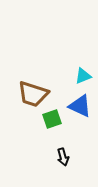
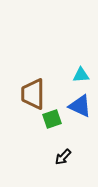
cyan triangle: moved 2 px left, 1 px up; rotated 18 degrees clockwise
brown trapezoid: rotated 72 degrees clockwise
black arrow: rotated 60 degrees clockwise
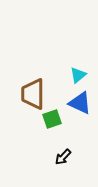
cyan triangle: moved 3 px left; rotated 36 degrees counterclockwise
blue triangle: moved 3 px up
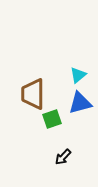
blue triangle: rotated 40 degrees counterclockwise
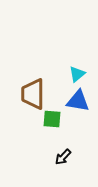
cyan triangle: moved 1 px left, 1 px up
blue triangle: moved 2 px left, 2 px up; rotated 25 degrees clockwise
green square: rotated 24 degrees clockwise
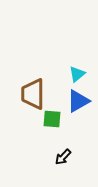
blue triangle: rotated 40 degrees counterclockwise
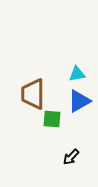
cyan triangle: rotated 30 degrees clockwise
blue triangle: moved 1 px right
black arrow: moved 8 px right
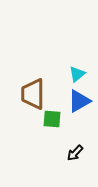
cyan triangle: rotated 30 degrees counterclockwise
black arrow: moved 4 px right, 4 px up
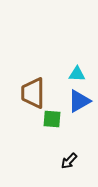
cyan triangle: rotated 42 degrees clockwise
brown trapezoid: moved 1 px up
black arrow: moved 6 px left, 8 px down
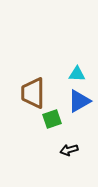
green square: rotated 24 degrees counterclockwise
black arrow: moved 11 px up; rotated 30 degrees clockwise
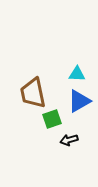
brown trapezoid: rotated 12 degrees counterclockwise
black arrow: moved 10 px up
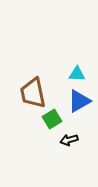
green square: rotated 12 degrees counterclockwise
